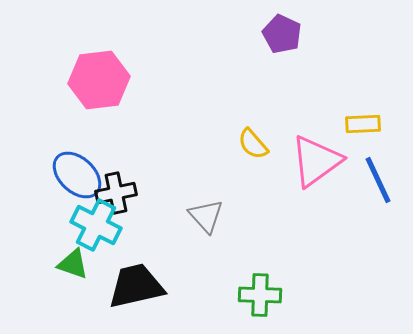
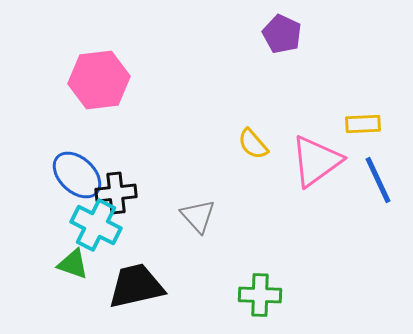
black cross: rotated 6 degrees clockwise
gray triangle: moved 8 px left
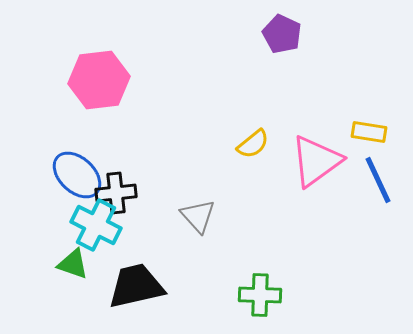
yellow rectangle: moved 6 px right, 8 px down; rotated 12 degrees clockwise
yellow semicircle: rotated 88 degrees counterclockwise
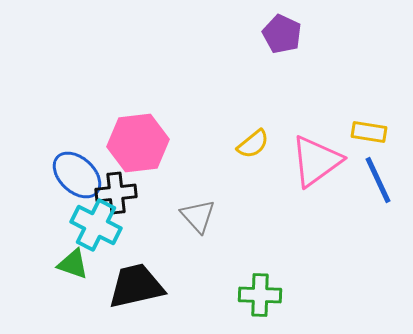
pink hexagon: moved 39 px right, 63 px down
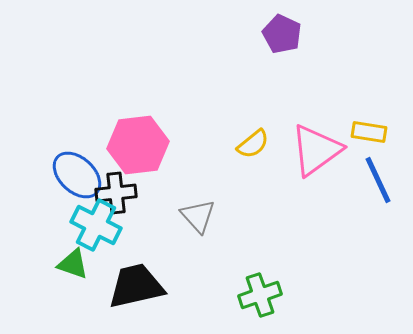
pink hexagon: moved 2 px down
pink triangle: moved 11 px up
green cross: rotated 21 degrees counterclockwise
